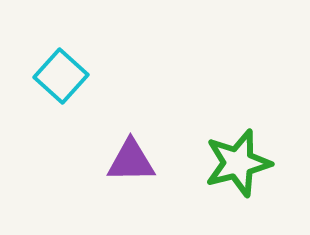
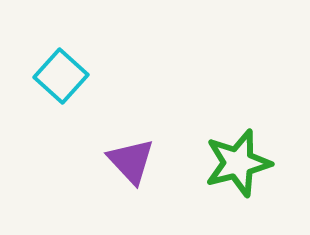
purple triangle: rotated 48 degrees clockwise
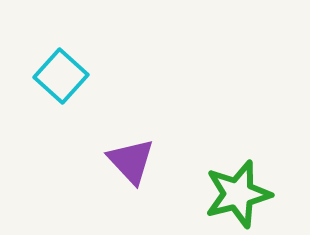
green star: moved 31 px down
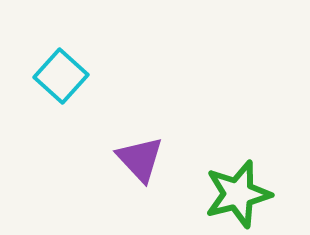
purple triangle: moved 9 px right, 2 px up
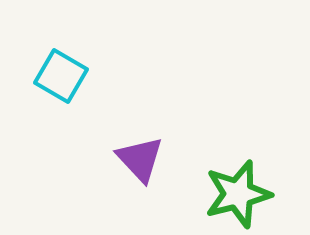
cyan square: rotated 12 degrees counterclockwise
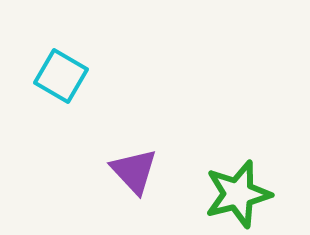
purple triangle: moved 6 px left, 12 px down
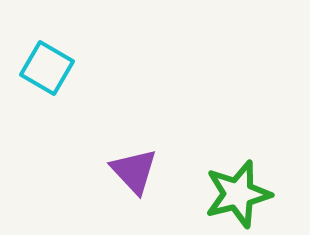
cyan square: moved 14 px left, 8 px up
